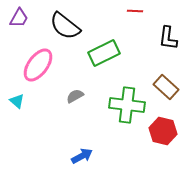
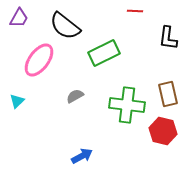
pink ellipse: moved 1 px right, 5 px up
brown rectangle: moved 2 px right, 7 px down; rotated 35 degrees clockwise
cyan triangle: rotated 35 degrees clockwise
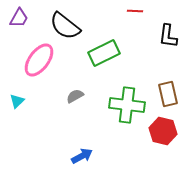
black L-shape: moved 2 px up
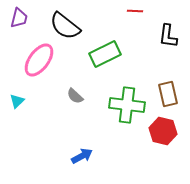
purple trapezoid: rotated 15 degrees counterclockwise
green rectangle: moved 1 px right, 1 px down
gray semicircle: rotated 108 degrees counterclockwise
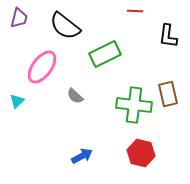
pink ellipse: moved 3 px right, 7 px down
green cross: moved 7 px right
red hexagon: moved 22 px left, 22 px down
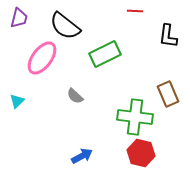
pink ellipse: moved 9 px up
brown rectangle: rotated 10 degrees counterclockwise
green cross: moved 1 px right, 12 px down
